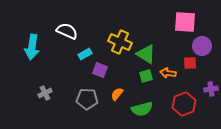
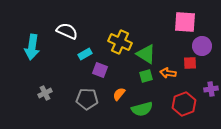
orange semicircle: moved 2 px right
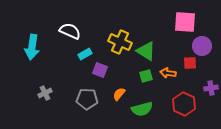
white semicircle: moved 3 px right
green triangle: moved 3 px up
purple cross: moved 1 px up
red hexagon: rotated 15 degrees counterclockwise
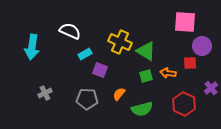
purple cross: rotated 32 degrees counterclockwise
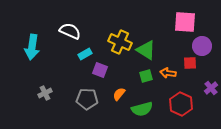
green triangle: moved 1 px up
red hexagon: moved 3 px left
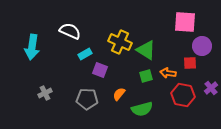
red hexagon: moved 2 px right, 9 px up; rotated 15 degrees counterclockwise
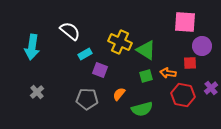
white semicircle: rotated 15 degrees clockwise
gray cross: moved 8 px left, 1 px up; rotated 16 degrees counterclockwise
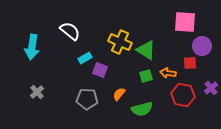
cyan rectangle: moved 4 px down
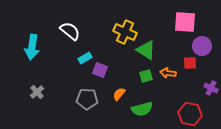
yellow cross: moved 5 px right, 10 px up
purple cross: rotated 24 degrees counterclockwise
red hexagon: moved 7 px right, 19 px down
